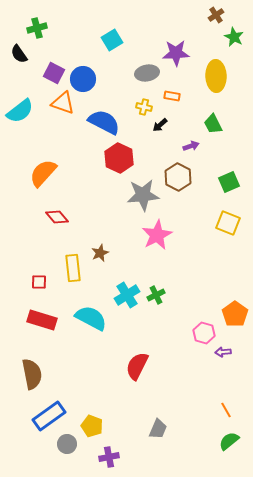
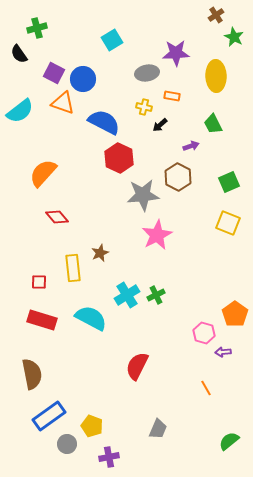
orange line at (226, 410): moved 20 px left, 22 px up
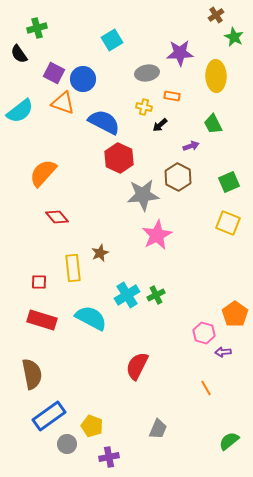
purple star at (176, 53): moved 4 px right
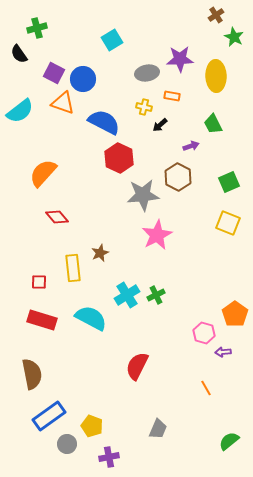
purple star at (180, 53): moved 6 px down
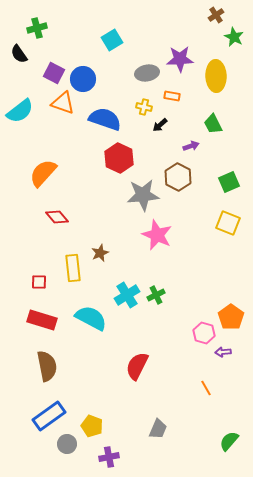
blue semicircle at (104, 122): moved 1 px right, 3 px up; rotated 8 degrees counterclockwise
pink star at (157, 235): rotated 20 degrees counterclockwise
orange pentagon at (235, 314): moved 4 px left, 3 px down
brown semicircle at (32, 374): moved 15 px right, 8 px up
green semicircle at (229, 441): rotated 10 degrees counterclockwise
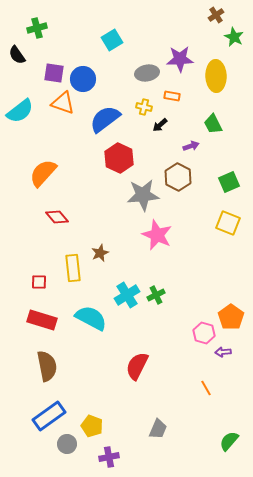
black semicircle at (19, 54): moved 2 px left, 1 px down
purple square at (54, 73): rotated 20 degrees counterclockwise
blue semicircle at (105, 119): rotated 56 degrees counterclockwise
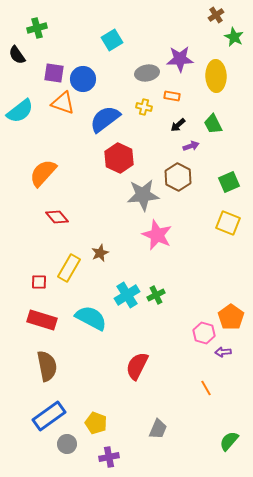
black arrow at (160, 125): moved 18 px right
yellow rectangle at (73, 268): moved 4 px left; rotated 36 degrees clockwise
yellow pentagon at (92, 426): moved 4 px right, 3 px up
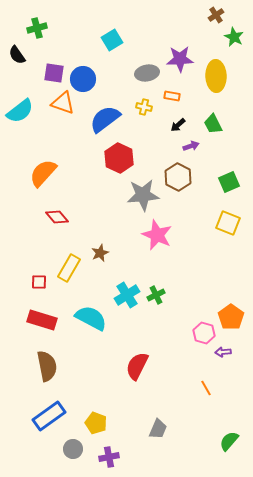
gray circle at (67, 444): moved 6 px right, 5 px down
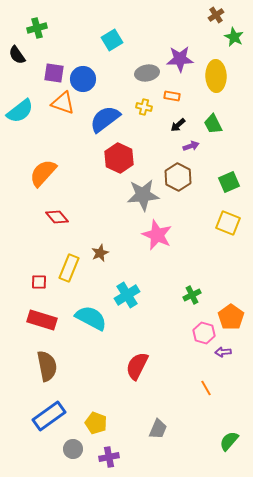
yellow rectangle at (69, 268): rotated 8 degrees counterclockwise
green cross at (156, 295): moved 36 px right
